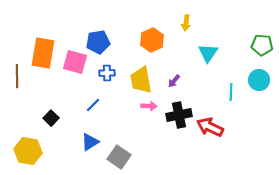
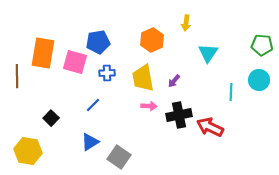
yellow trapezoid: moved 2 px right, 2 px up
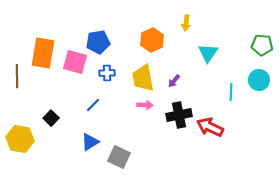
pink arrow: moved 4 px left, 1 px up
yellow hexagon: moved 8 px left, 12 px up
gray square: rotated 10 degrees counterclockwise
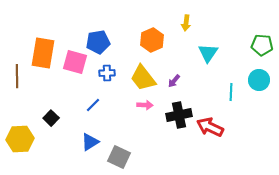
yellow trapezoid: rotated 28 degrees counterclockwise
yellow hexagon: rotated 12 degrees counterclockwise
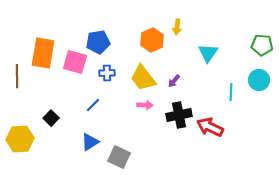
yellow arrow: moved 9 px left, 4 px down
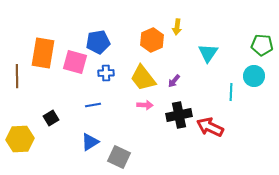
blue cross: moved 1 px left
cyan circle: moved 5 px left, 4 px up
blue line: rotated 35 degrees clockwise
black square: rotated 14 degrees clockwise
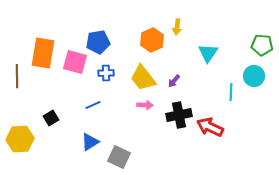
blue line: rotated 14 degrees counterclockwise
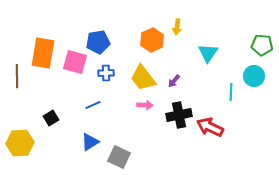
yellow hexagon: moved 4 px down
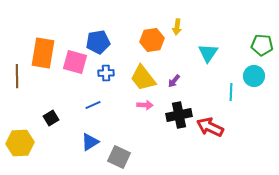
orange hexagon: rotated 15 degrees clockwise
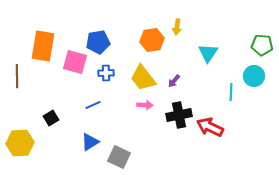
orange rectangle: moved 7 px up
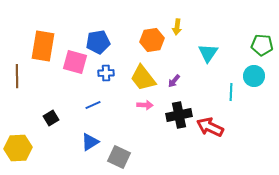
yellow hexagon: moved 2 px left, 5 px down
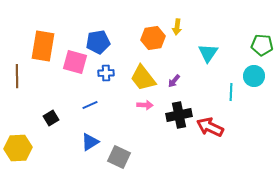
orange hexagon: moved 1 px right, 2 px up
blue line: moved 3 px left
